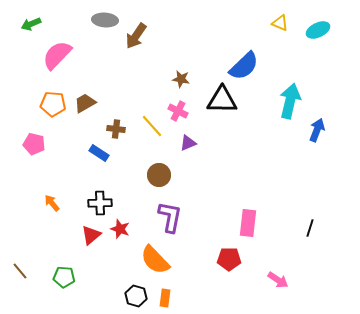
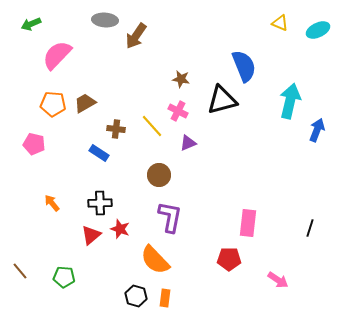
blue semicircle: rotated 68 degrees counterclockwise
black triangle: rotated 16 degrees counterclockwise
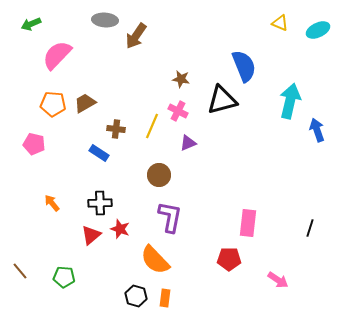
yellow line: rotated 65 degrees clockwise
blue arrow: rotated 40 degrees counterclockwise
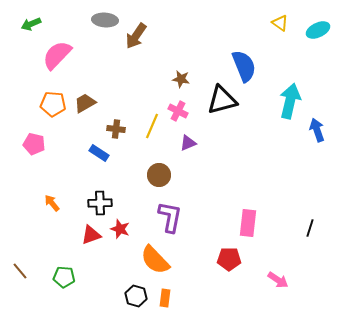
yellow triangle: rotated 12 degrees clockwise
red triangle: rotated 20 degrees clockwise
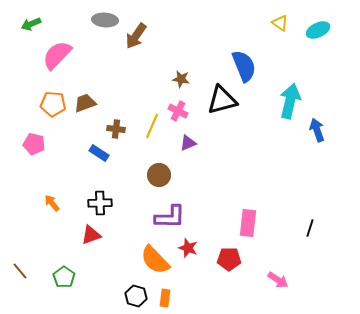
brown trapezoid: rotated 10 degrees clockwise
purple L-shape: rotated 80 degrees clockwise
red star: moved 68 px right, 19 px down
green pentagon: rotated 30 degrees clockwise
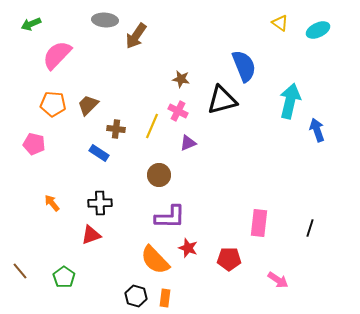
brown trapezoid: moved 3 px right, 2 px down; rotated 25 degrees counterclockwise
pink rectangle: moved 11 px right
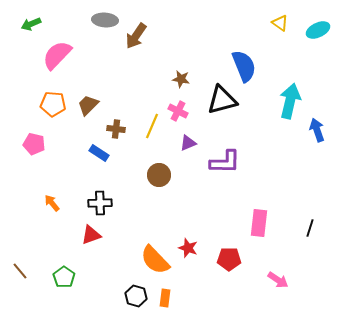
purple L-shape: moved 55 px right, 55 px up
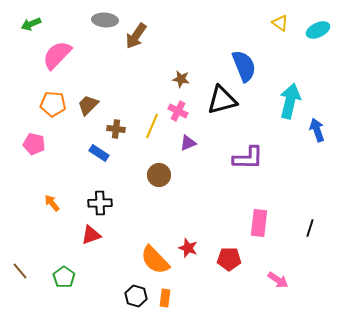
purple L-shape: moved 23 px right, 4 px up
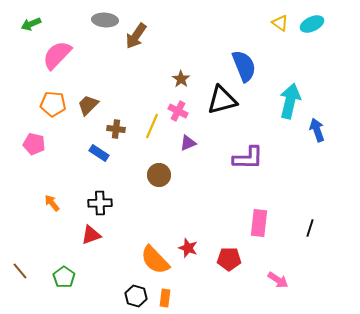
cyan ellipse: moved 6 px left, 6 px up
brown star: rotated 24 degrees clockwise
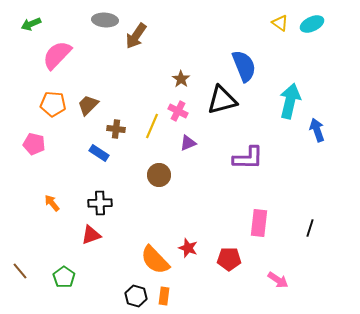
orange rectangle: moved 1 px left, 2 px up
